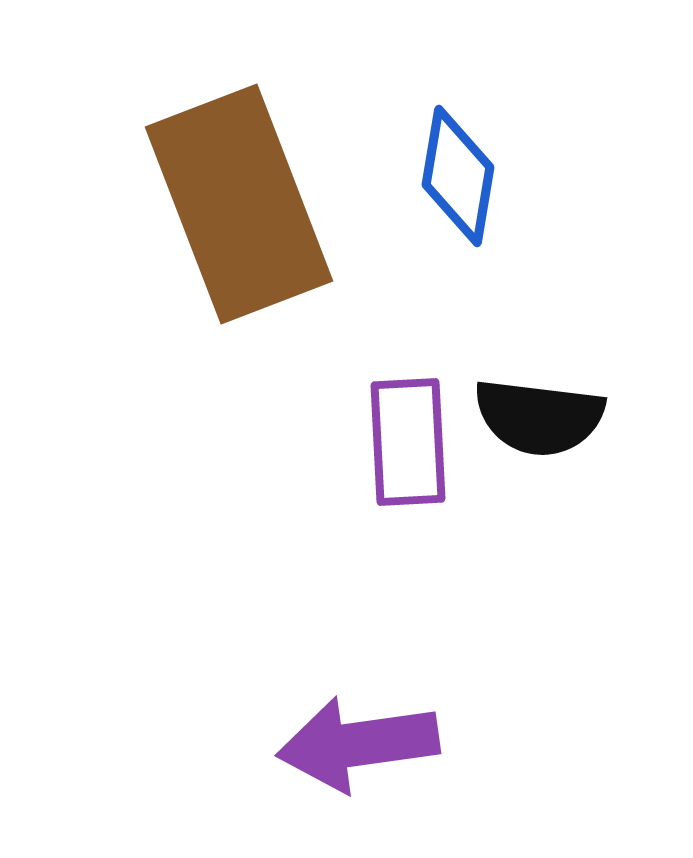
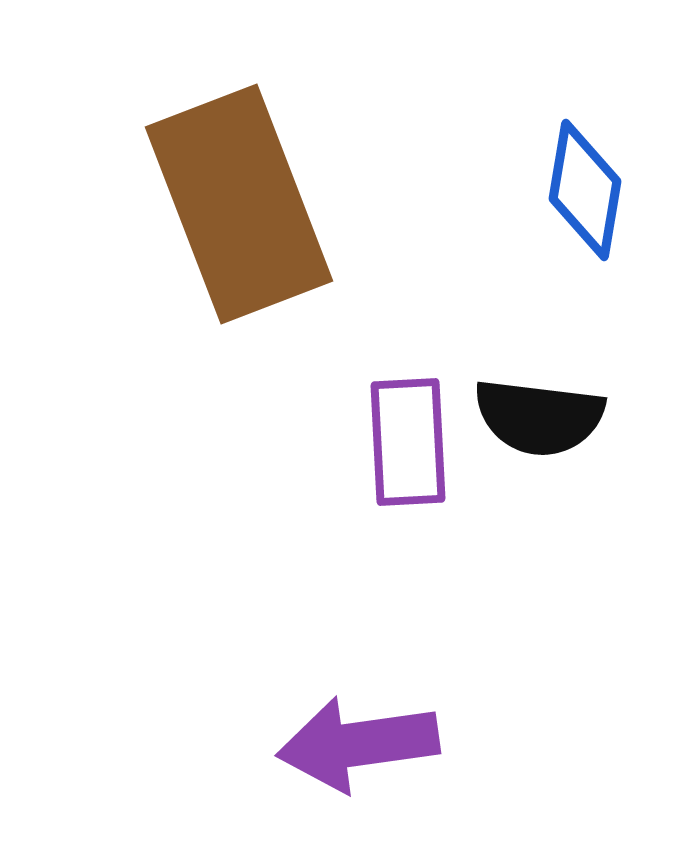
blue diamond: moved 127 px right, 14 px down
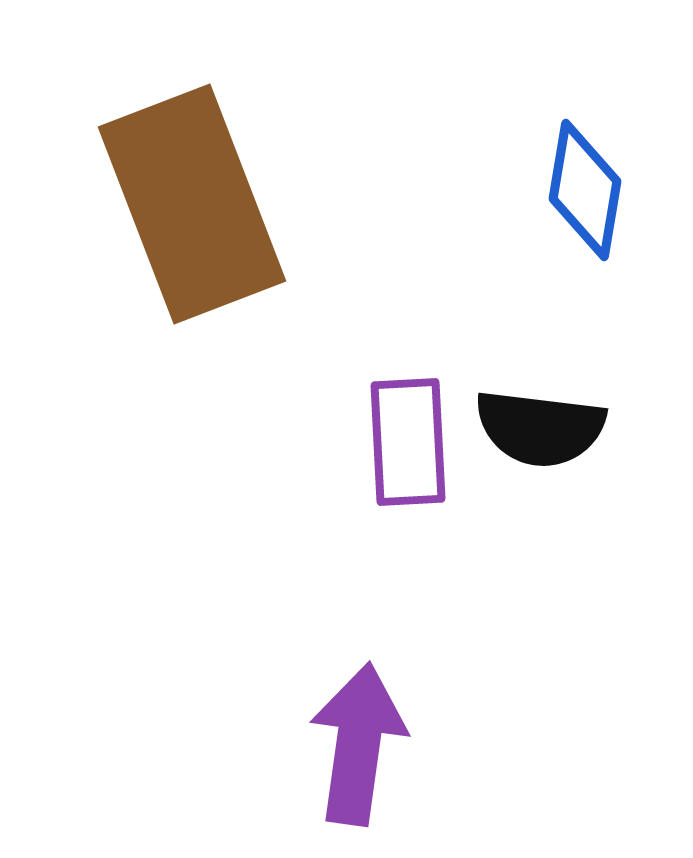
brown rectangle: moved 47 px left
black semicircle: moved 1 px right, 11 px down
purple arrow: rotated 106 degrees clockwise
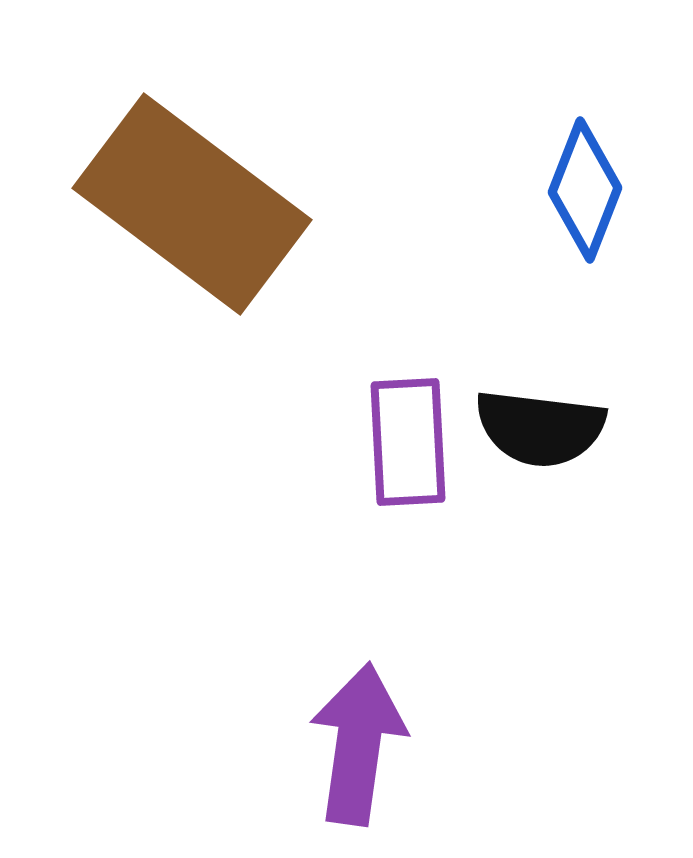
blue diamond: rotated 12 degrees clockwise
brown rectangle: rotated 32 degrees counterclockwise
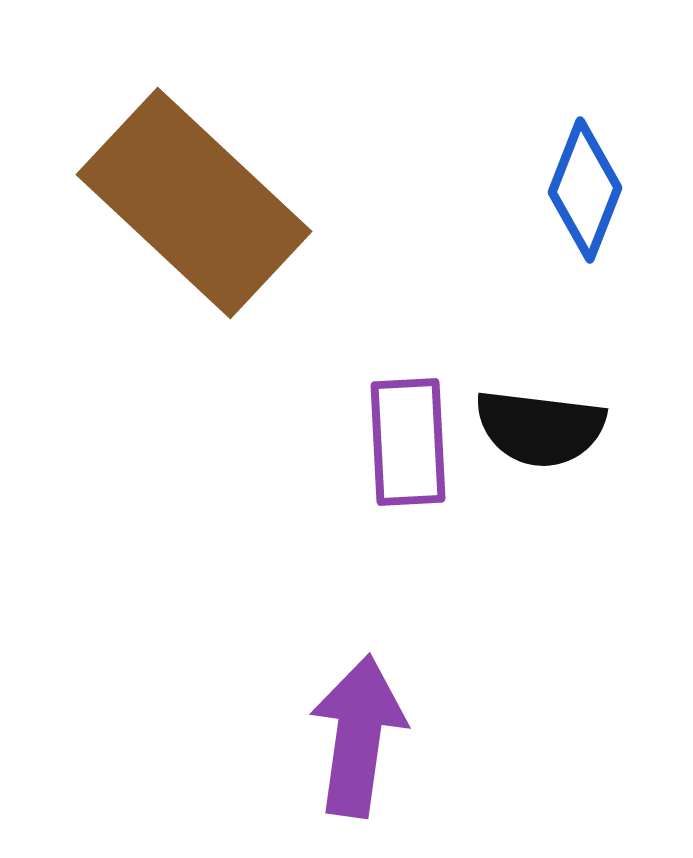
brown rectangle: moved 2 px right, 1 px up; rotated 6 degrees clockwise
purple arrow: moved 8 px up
